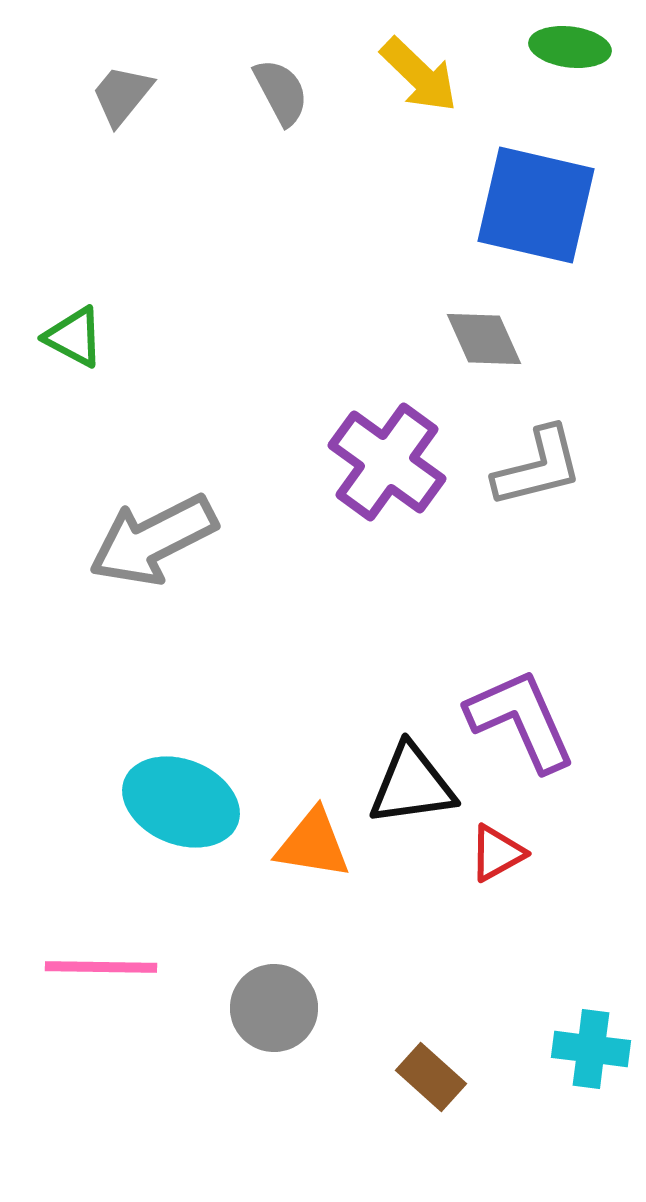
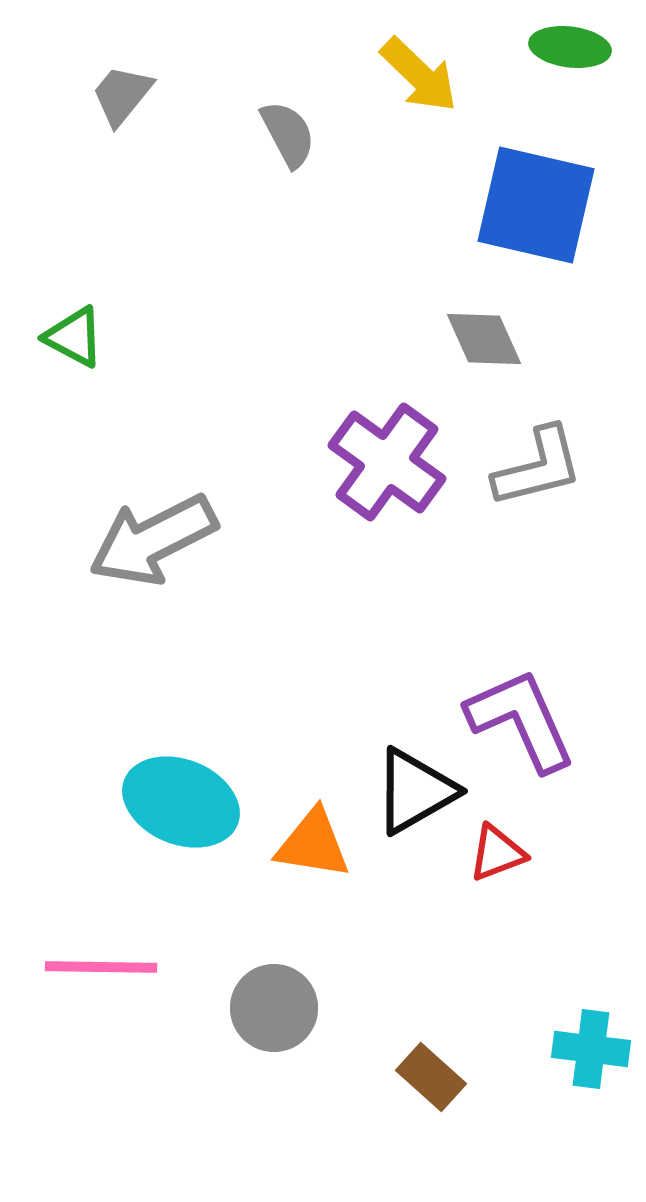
gray semicircle: moved 7 px right, 42 px down
black triangle: moved 3 px right, 6 px down; rotated 22 degrees counterclockwise
red triangle: rotated 8 degrees clockwise
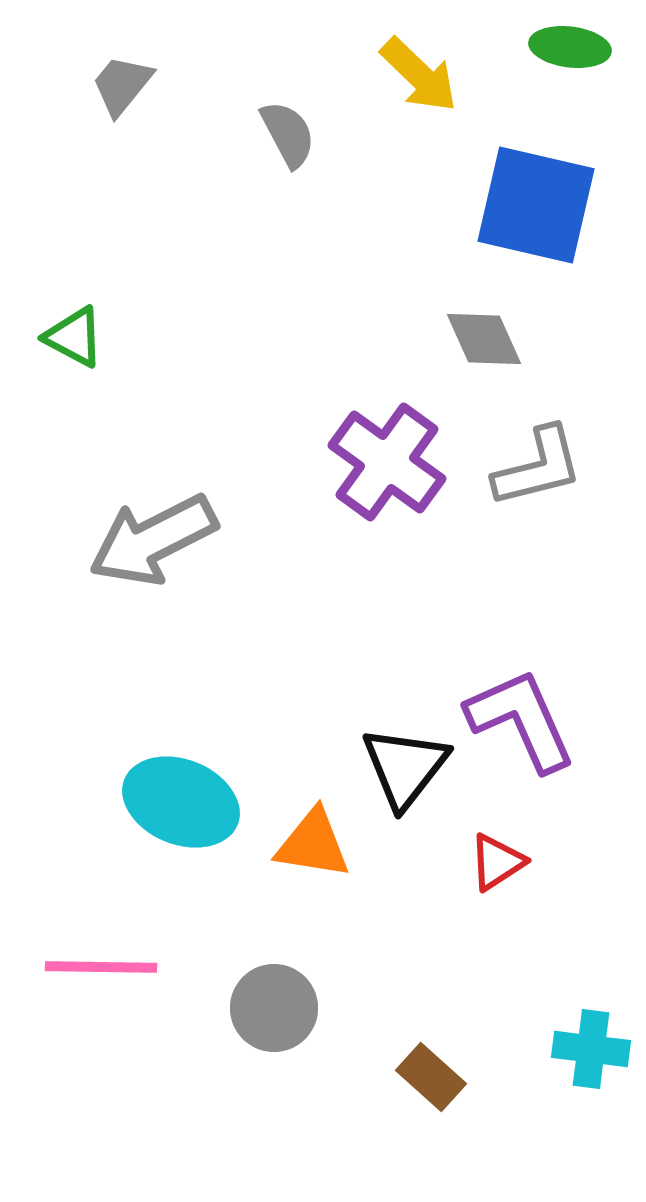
gray trapezoid: moved 10 px up
black triangle: moved 10 px left, 24 px up; rotated 22 degrees counterclockwise
red triangle: moved 9 px down; rotated 12 degrees counterclockwise
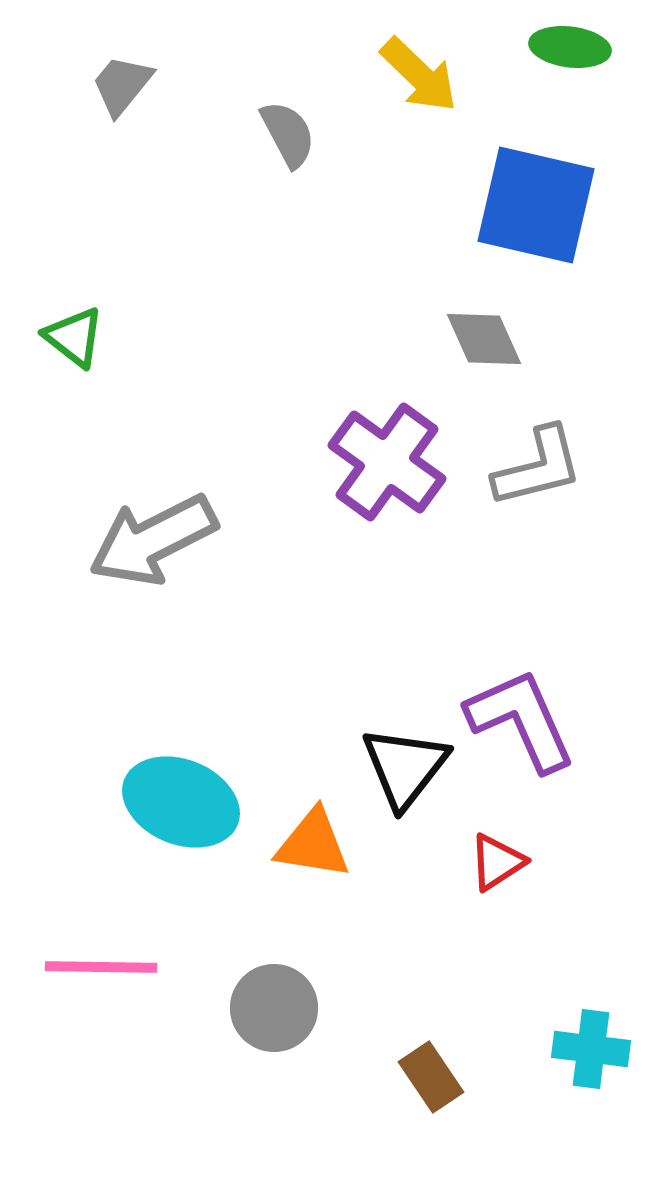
green triangle: rotated 10 degrees clockwise
brown rectangle: rotated 14 degrees clockwise
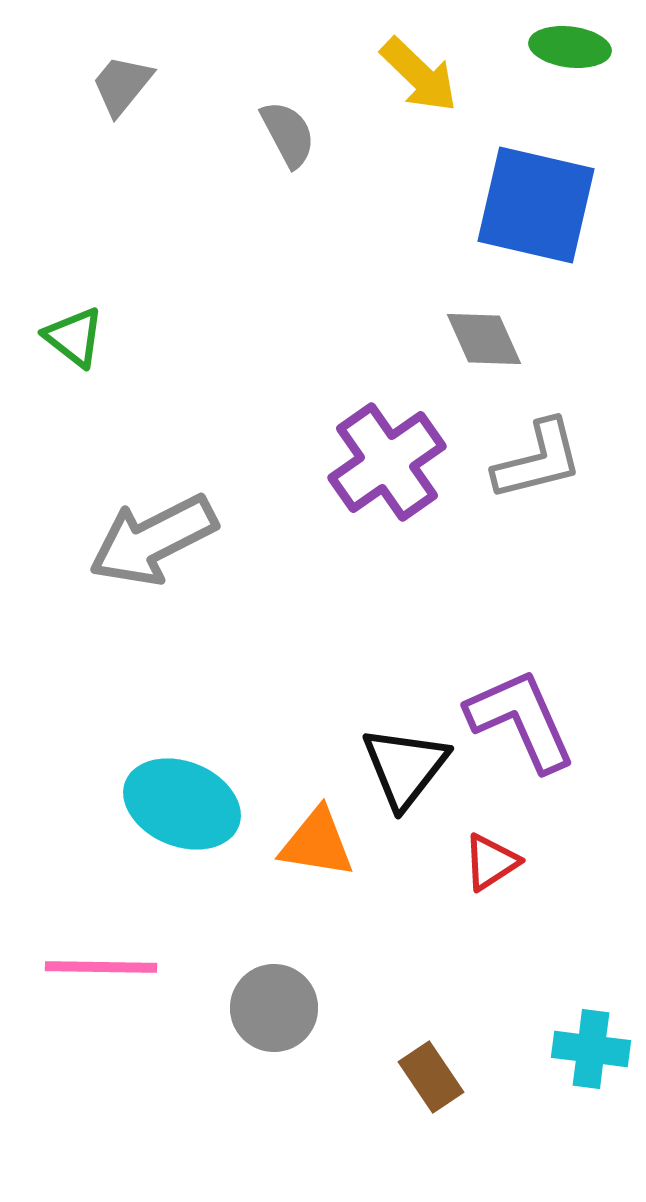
purple cross: rotated 19 degrees clockwise
gray L-shape: moved 7 px up
cyan ellipse: moved 1 px right, 2 px down
orange triangle: moved 4 px right, 1 px up
red triangle: moved 6 px left
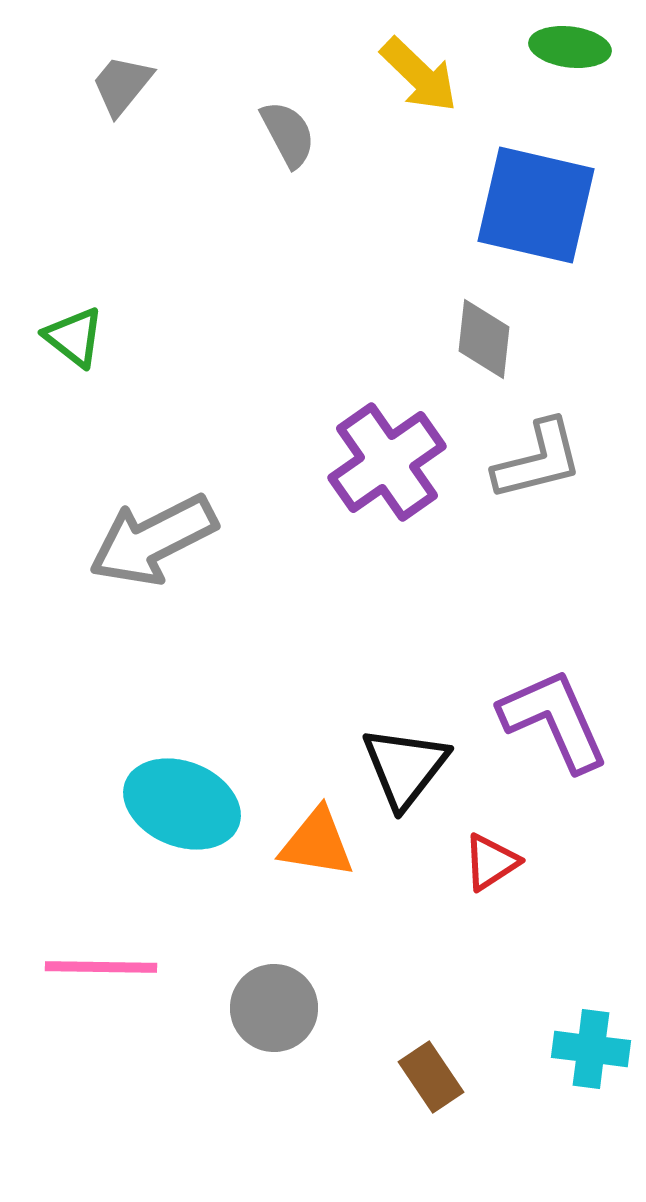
gray diamond: rotated 30 degrees clockwise
purple L-shape: moved 33 px right
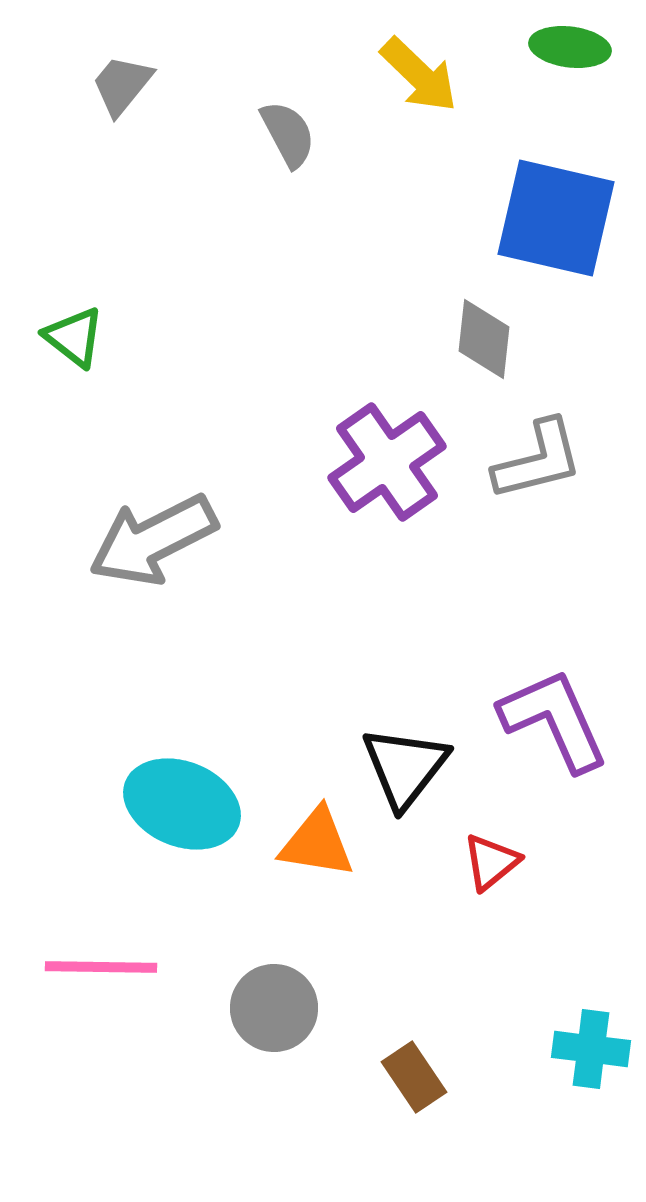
blue square: moved 20 px right, 13 px down
red triangle: rotated 6 degrees counterclockwise
brown rectangle: moved 17 px left
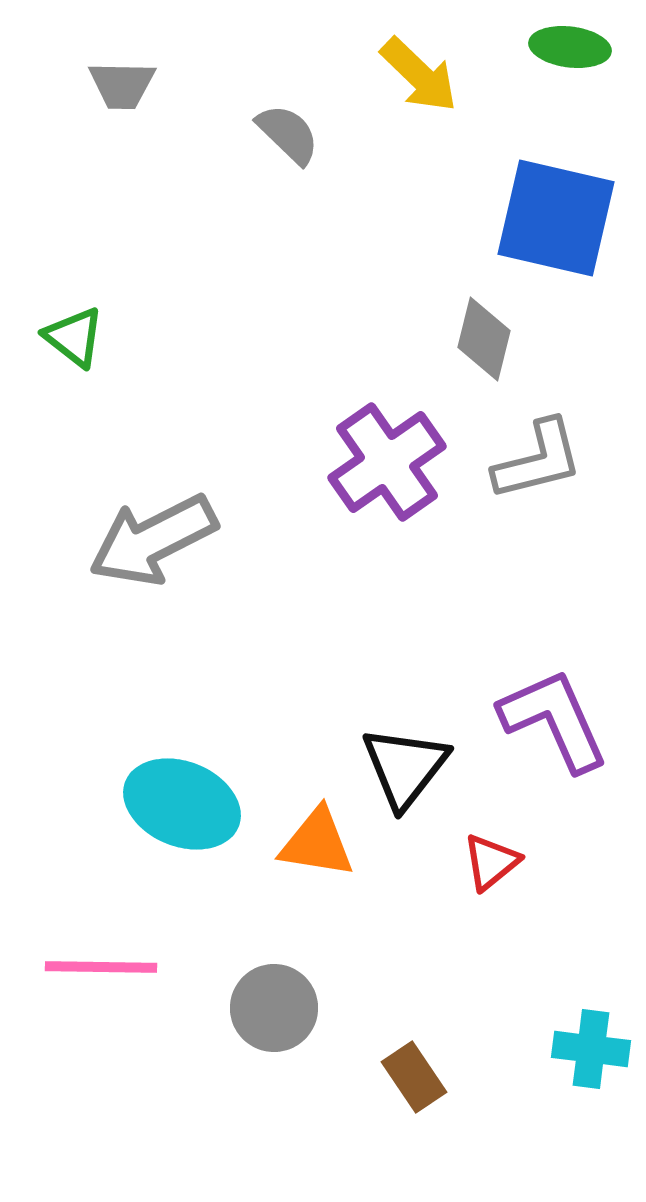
gray trapezoid: rotated 128 degrees counterclockwise
gray semicircle: rotated 18 degrees counterclockwise
gray diamond: rotated 8 degrees clockwise
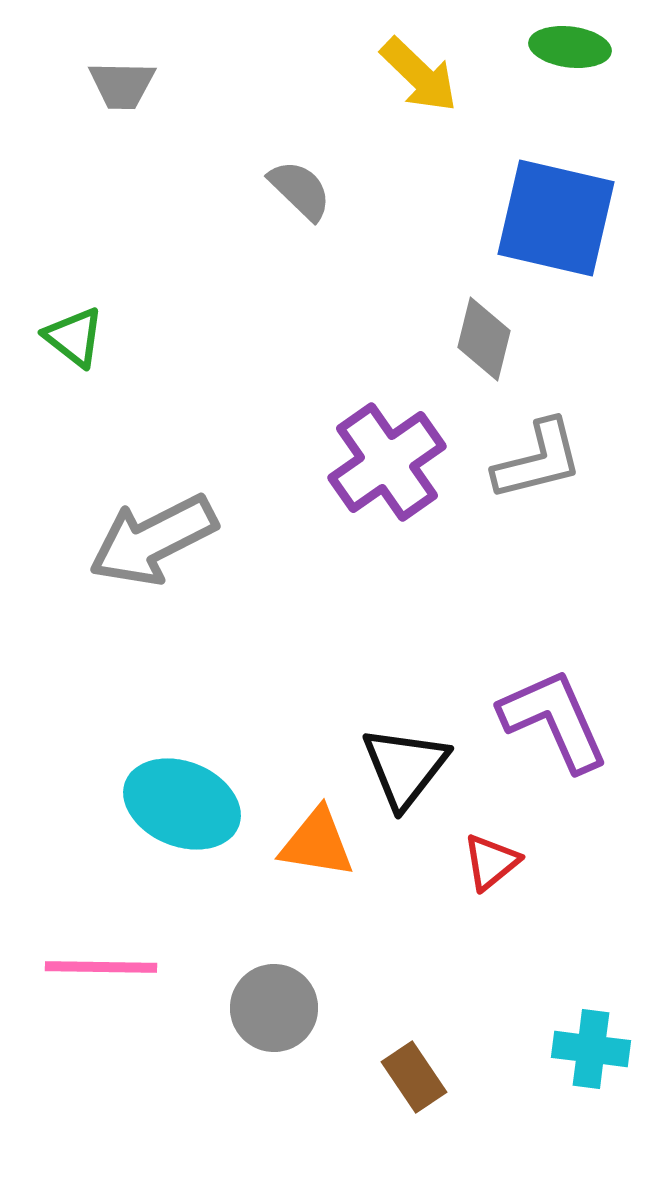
gray semicircle: moved 12 px right, 56 px down
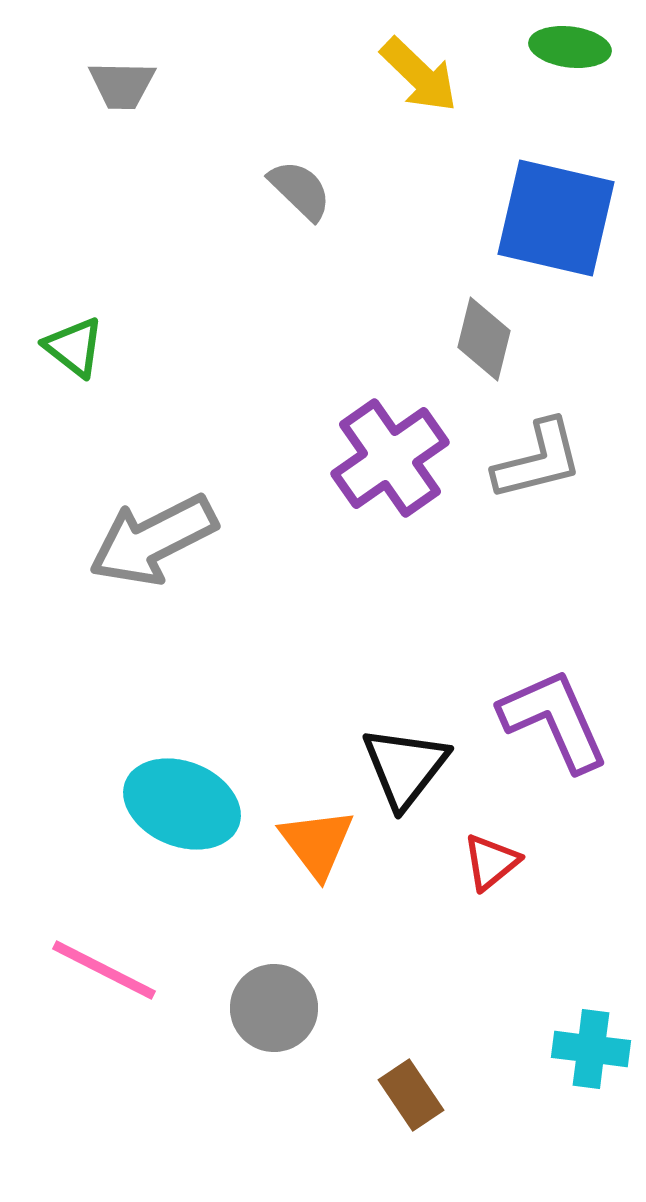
green triangle: moved 10 px down
purple cross: moved 3 px right, 4 px up
orange triangle: rotated 44 degrees clockwise
pink line: moved 3 px right, 3 px down; rotated 26 degrees clockwise
brown rectangle: moved 3 px left, 18 px down
